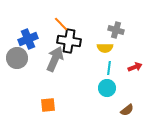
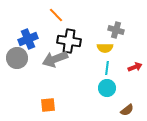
orange line: moved 5 px left, 9 px up
gray arrow: rotated 135 degrees counterclockwise
cyan line: moved 2 px left
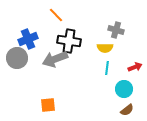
cyan circle: moved 17 px right, 1 px down
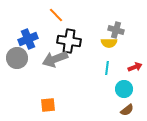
yellow semicircle: moved 4 px right, 5 px up
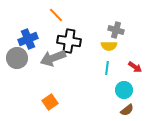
yellow semicircle: moved 3 px down
gray arrow: moved 2 px left, 1 px up
red arrow: rotated 56 degrees clockwise
cyan circle: moved 1 px down
orange square: moved 2 px right, 3 px up; rotated 28 degrees counterclockwise
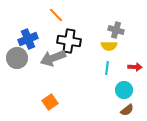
red arrow: rotated 32 degrees counterclockwise
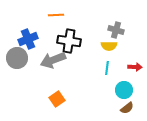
orange line: rotated 49 degrees counterclockwise
gray arrow: moved 2 px down
orange square: moved 7 px right, 3 px up
brown semicircle: moved 2 px up
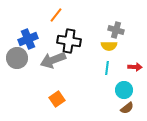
orange line: rotated 49 degrees counterclockwise
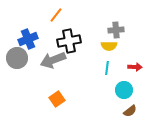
gray cross: rotated 21 degrees counterclockwise
black cross: rotated 20 degrees counterclockwise
brown semicircle: moved 3 px right, 3 px down
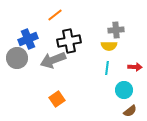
orange line: moved 1 px left; rotated 14 degrees clockwise
